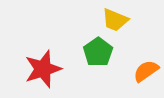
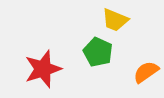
green pentagon: rotated 12 degrees counterclockwise
orange semicircle: moved 1 px down
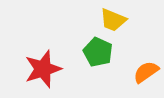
yellow trapezoid: moved 2 px left
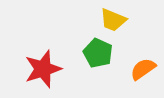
green pentagon: moved 1 px down
orange semicircle: moved 3 px left, 3 px up
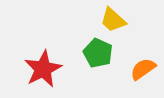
yellow trapezoid: rotated 20 degrees clockwise
red star: rotated 9 degrees counterclockwise
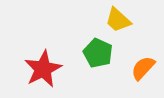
yellow trapezoid: moved 5 px right
orange semicircle: moved 1 px up; rotated 12 degrees counterclockwise
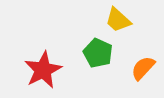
red star: moved 1 px down
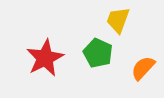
yellow trapezoid: rotated 68 degrees clockwise
red star: moved 2 px right, 12 px up
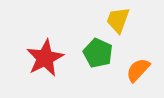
orange semicircle: moved 5 px left, 2 px down
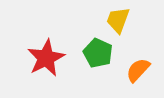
red star: moved 1 px right
